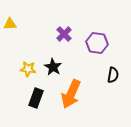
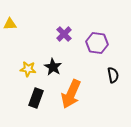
black semicircle: rotated 21 degrees counterclockwise
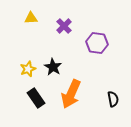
yellow triangle: moved 21 px right, 6 px up
purple cross: moved 8 px up
yellow star: rotated 28 degrees counterclockwise
black semicircle: moved 24 px down
black rectangle: rotated 54 degrees counterclockwise
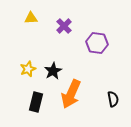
black star: moved 4 px down; rotated 12 degrees clockwise
black rectangle: moved 4 px down; rotated 48 degrees clockwise
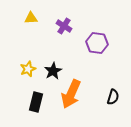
purple cross: rotated 14 degrees counterclockwise
black semicircle: moved 2 px up; rotated 28 degrees clockwise
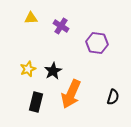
purple cross: moved 3 px left
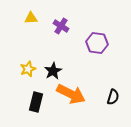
orange arrow: rotated 88 degrees counterclockwise
